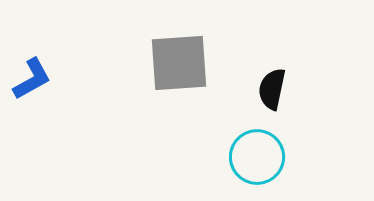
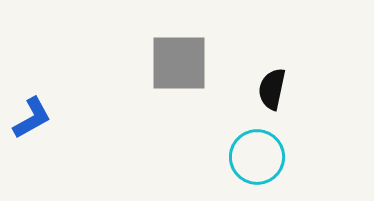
gray square: rotated 4 degrees clockwise
blue L-shape: moved 39 px down
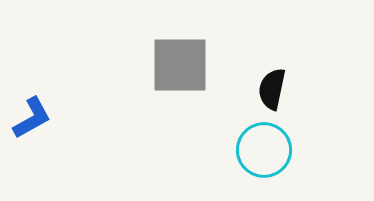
gray square: moved 1 px right, 2 px down
cyan circle: moved 7 px right, 7 px up
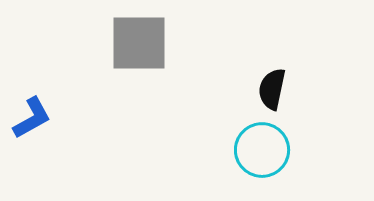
gray square: moved 41 px left, 22 px up
cyan circle: moved 2 px left
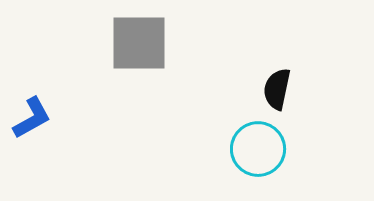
black semicircle: moved 5 px right
cyan circle: moved 4 px left, 1 px up
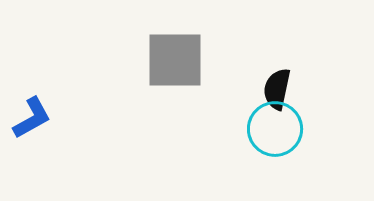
gray square: moved 36 px right, 17 px down
cyan circle: moved 17 px right, 20 px up
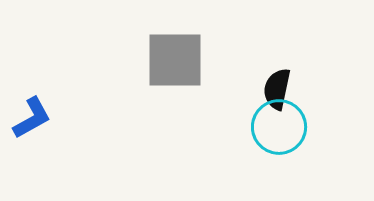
cyan circle: moved 4 px right, 2 px up
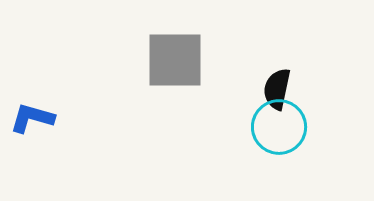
blue L-shape: rotated 135 degrees counterclockwise
